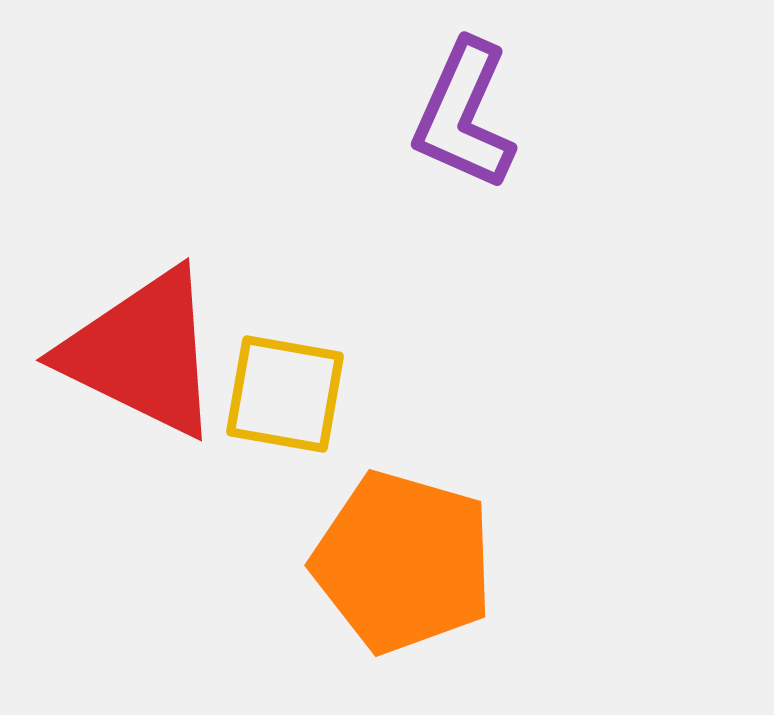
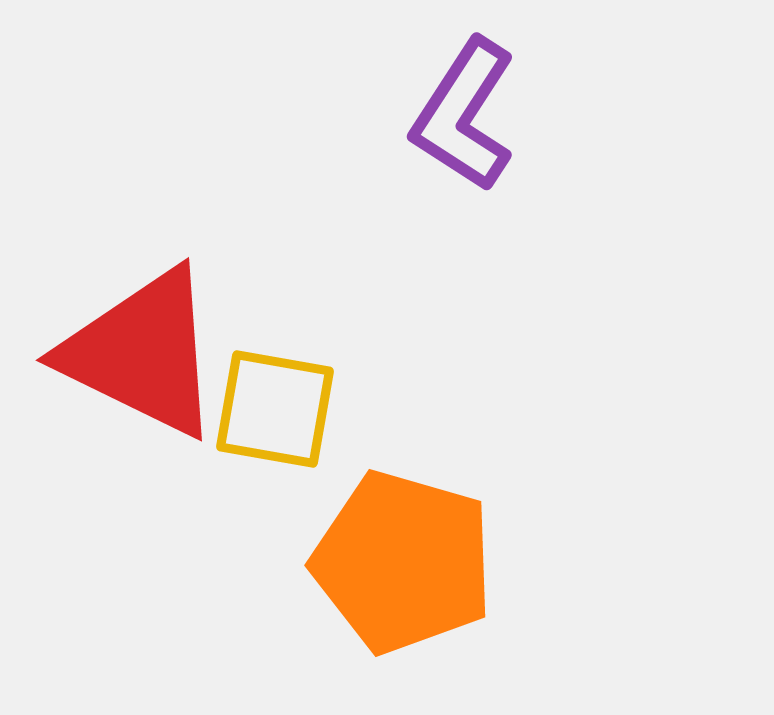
purple L-shape: rotated 9 degrees clockwise
yellow square: moved 10 px left, 15 px down
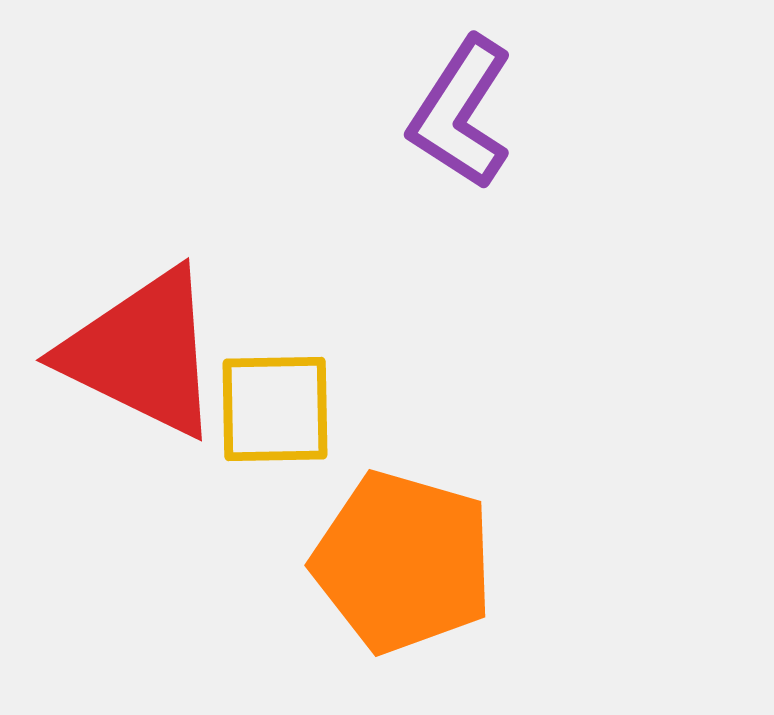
purple L-shape: moved 3 px left, 2 px up
yellow square: rotated 11 degrees counterclockwise
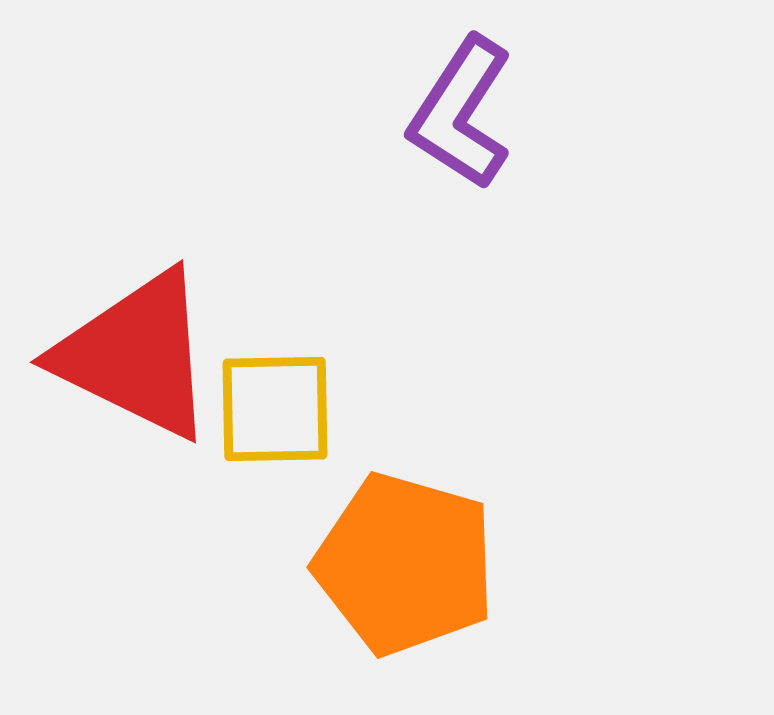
red triangle: moved 6 px left, 2 px down
orange pentagon: moved 2 px right, 2 px down
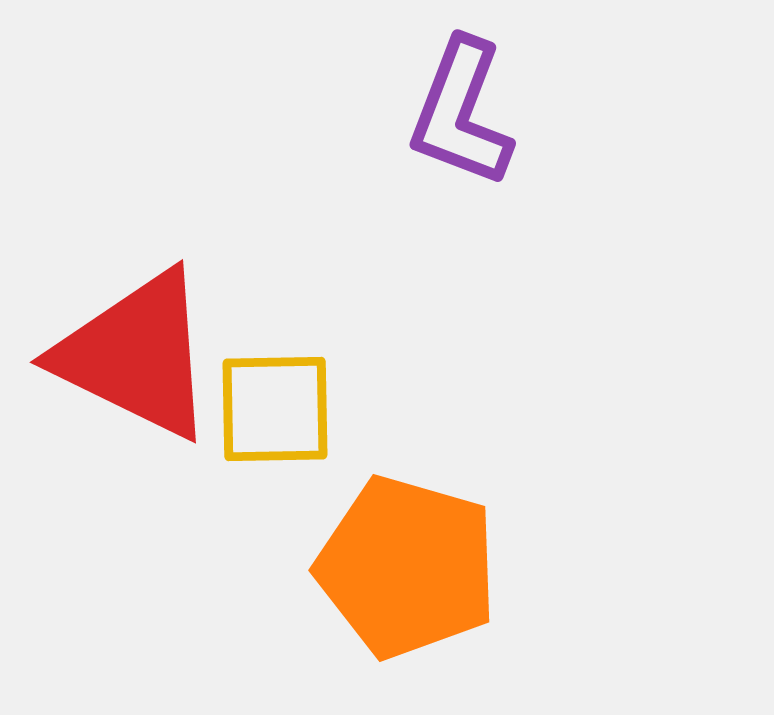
purple L-shape: rotated 12 degrees counterclockwise
orange pentagon: moved 2 px right, 3 px down
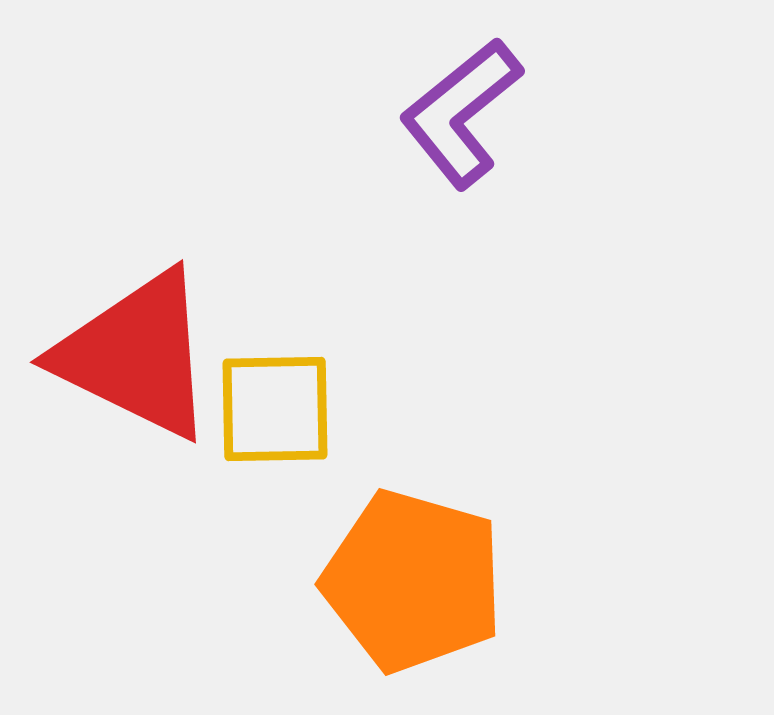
purple L-shape: rotated 30 degrees clockwise
orange pentagon: moved 6 px right, 14 px down
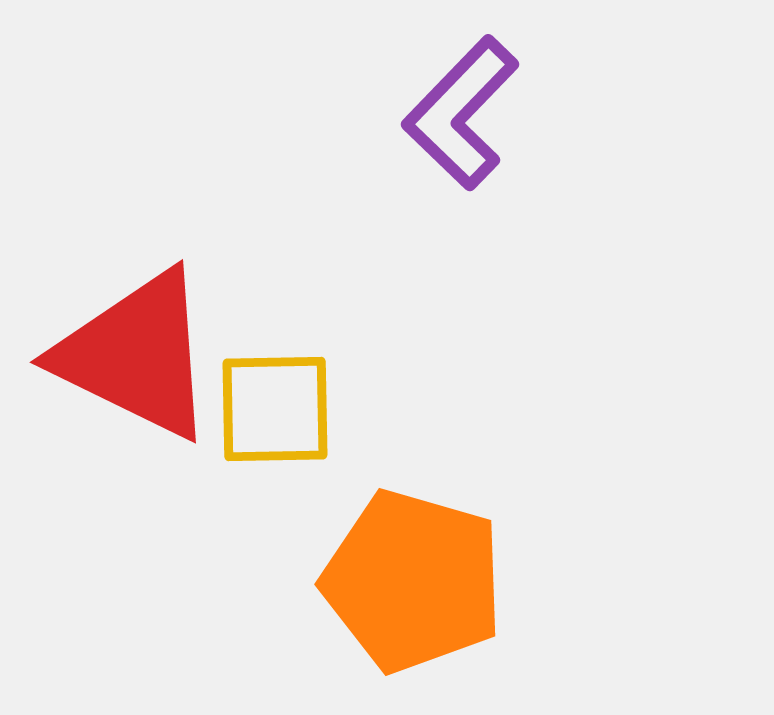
purple L-shape: rotated 7 degrees counterclockwise
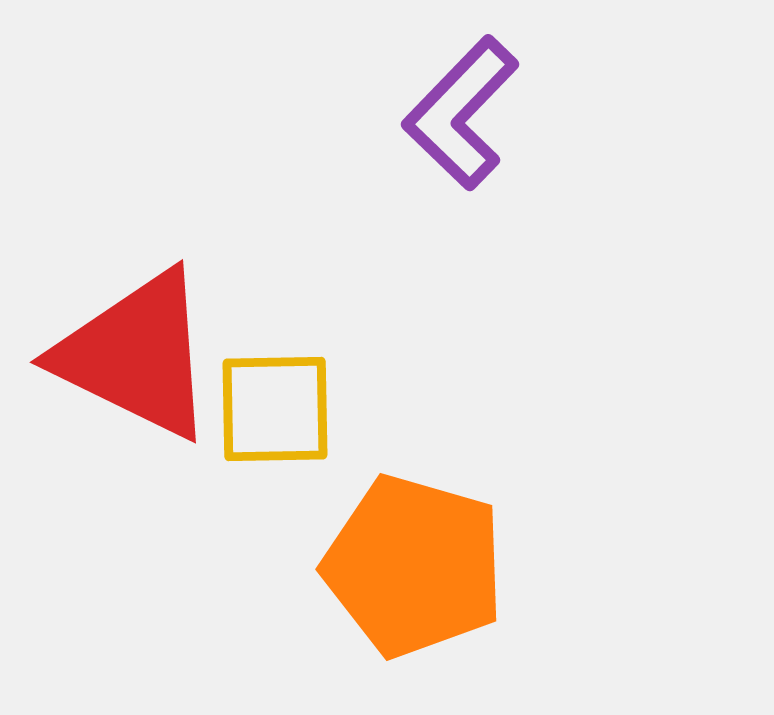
orange pentagon: moved 1 px right, 15 px up
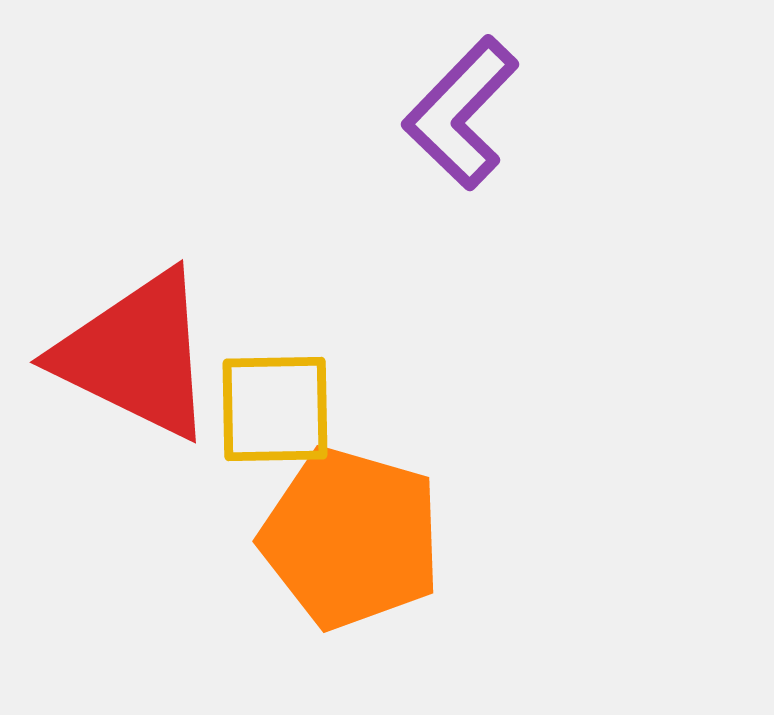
orange pentagon: moved 63 px left, 28 px up
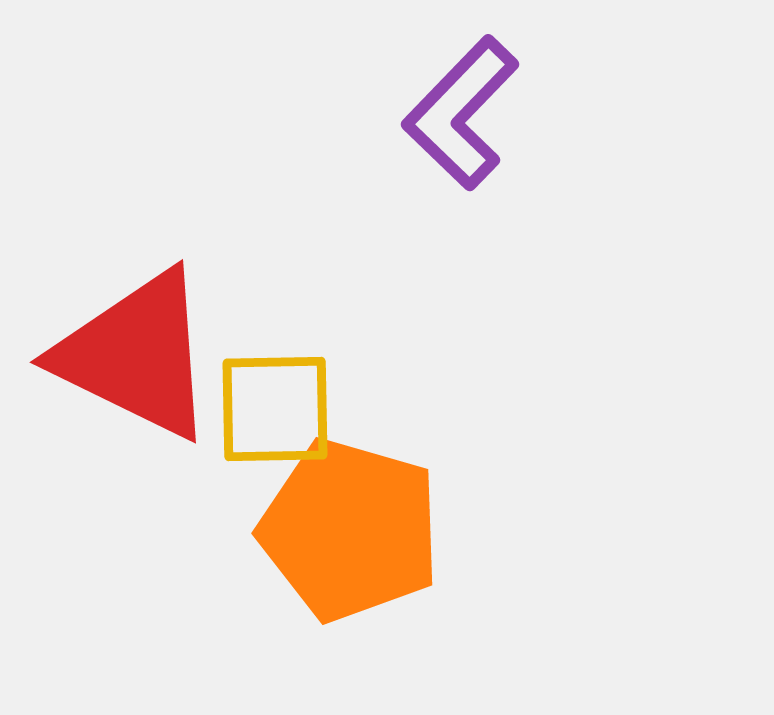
orange pentagon: moved 1 px left, 8 px up
